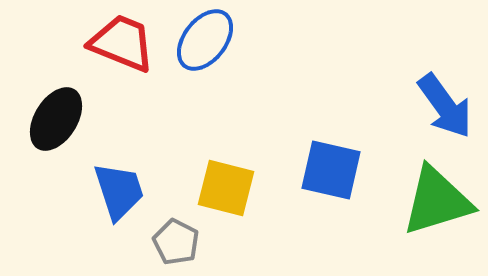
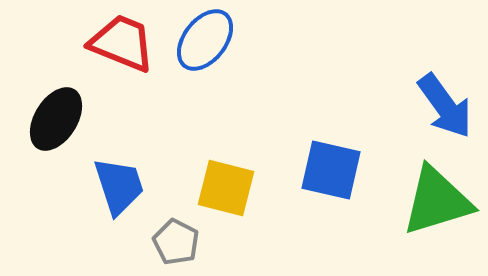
blue trapezoid: moved 5 px up
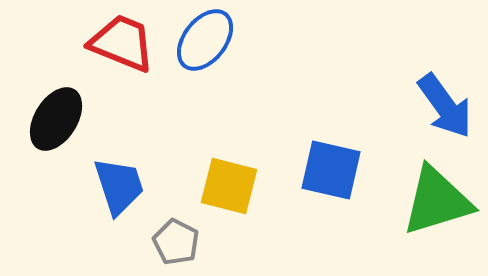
yellow square: moved 3 px right, 2 px up
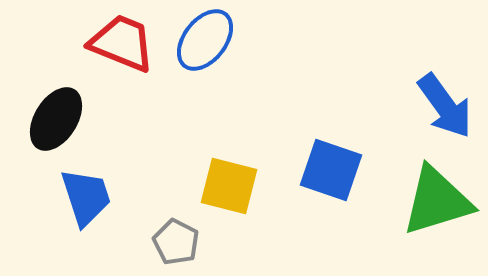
blue square: rotated 6 degrees clockwise
blue trapezoid: moved 33 px left, 11 px down
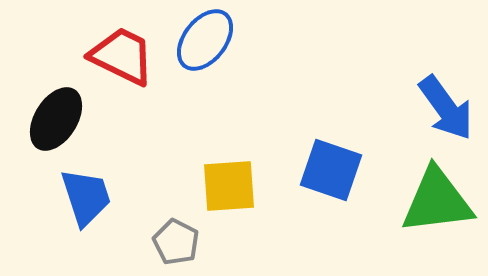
red trapezoid: moved 13 px down; rotated 4 degrees clockwise
blue arrow: moved 1 px right, 2 px down
yellow square: rotated 18 degrees counterclockwise
green triangle: rotated 10 degrees clockwise
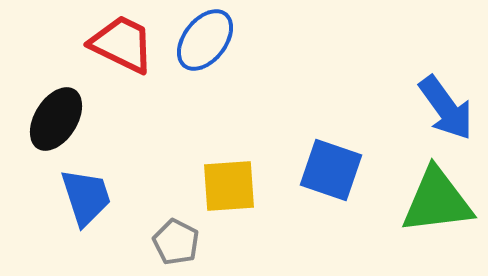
red trapezoid: moved 12 px up
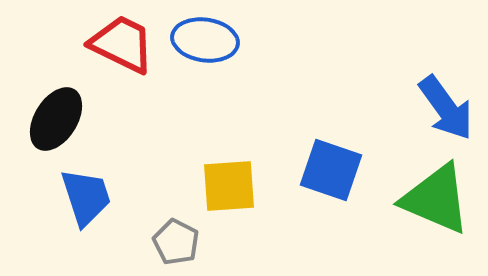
blue ellipse: rotated 60 degrees clockwise
green triangle: moved 1 px left, 2 px up; rotated 30 degrees clockwise
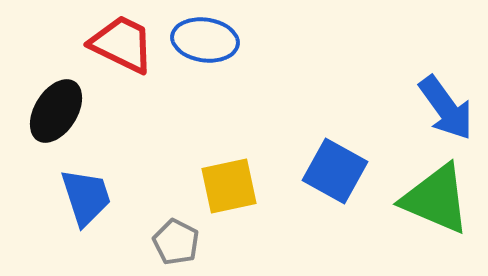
black ellipse: moved 8 px up
blue square: moved 4 px right, 1 px down; rotated 10 degrees clockwise
yellow square: rotated 8 degrees counterclockwise
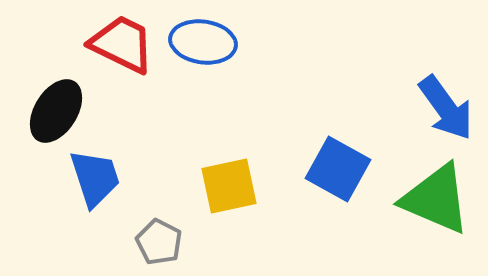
blue ellipse: moved 2 px left, 2 px down
blue square: moved 3 px right, 2 px up
blue trapezoid: moved 9 px right, 19 px up
gray pentagon: moved 17 px left
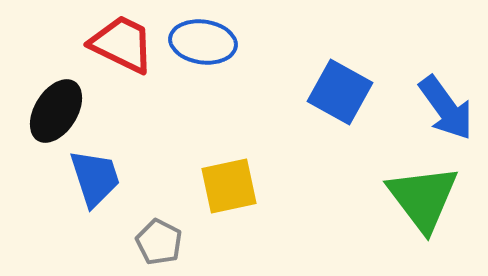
blue square: moved 2 px right, 77 px up
green triangle: moved 13 px left, 1 px up; rotated 30 degrees clockwise
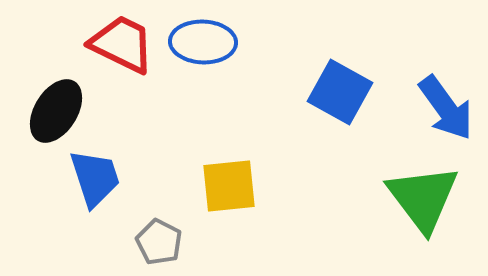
blue ellipse: rotated 6 degrees counterclockwise
yellow square: rotated 6 degrees clockwise
